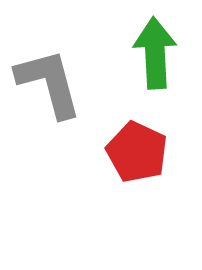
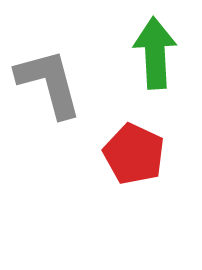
red pentagon: moved 3 px left, 2 px down
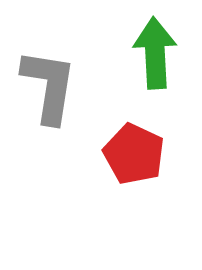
gray L-shape: moved 3 px down; rotated 24 degrees clockwise
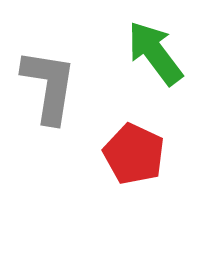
green arrow: rotated 34 degrees counterclockwise
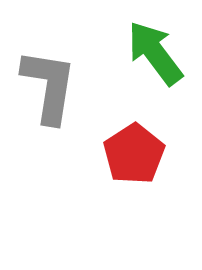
red pentagon: rotated 14 degrees clockwise
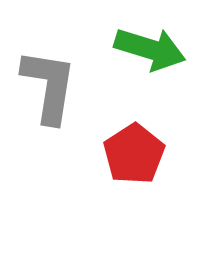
green arrow: moved 5 px left, 4 px up; rotated 144 degrees clockwise
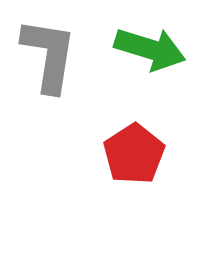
gray L-shape: moved 31 px up
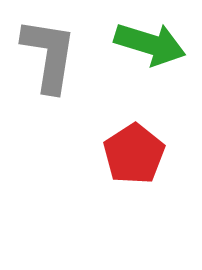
green arrow: moved 5 px up
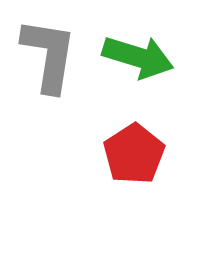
green arrow: moved 12 px left, 13 px down
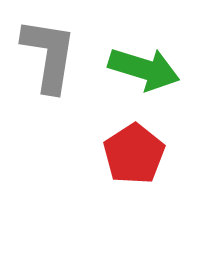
green arrow: moved 6 px right, 12 px down
